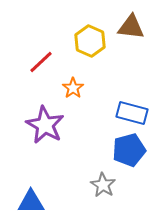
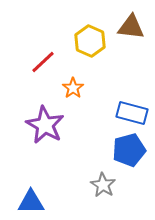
red line: moved 2 px right
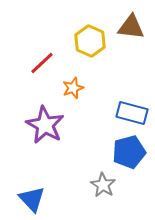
red line: moved 1 px left, 1 px down
orange star: rotated 15 degrees clockwise
blue pentagon: moved 2 px down
blue triangle: moved 1 px right, 3 px up; rotated 48 degrees clockwise
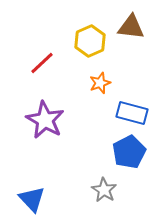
yellow hexagon: rotated 12 degrees clockwise
orange star: moved 27 px right, 5 px up
purple star: moved 5 px up
blue pentagon: rotated 12 degrees counterclockwise
gray star: moved 1 px right, 5 px down
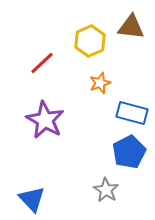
gray star: moved 2 px right
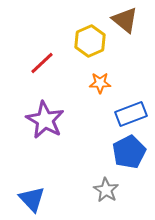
brown triangle: moved 6 px left, 7 px up; rotated 32 degrees clockwise
orange star: rotated 20 degrees clockwise
blue rectangle: moved 1 px left, 1 px down; rotated 36 degrees counterclockwise
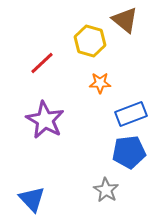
yellow hexagon: rotated 20 degrees counterclockwise
blue pentagon: rotated 20 degrees clockwise
